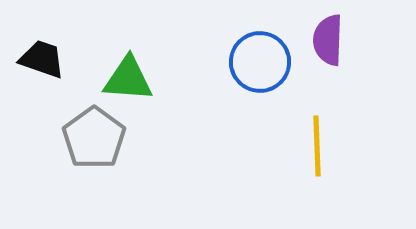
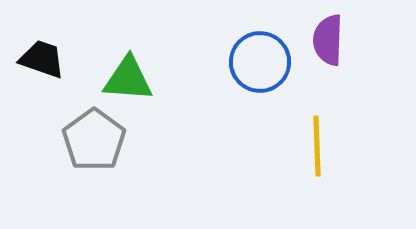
gray pentagon: moved 2 px down
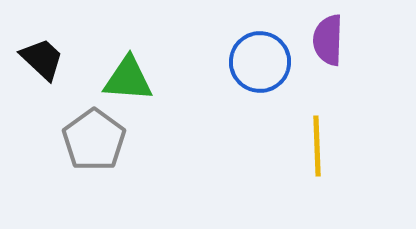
black trapezoid: rotated 24 degrees clockwise
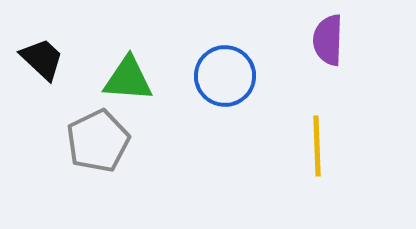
blue circle: moved 35 px left, 14 px down
gray pentagon: moved 4 px right, 1 px down; rotated 10 degrees clockwise
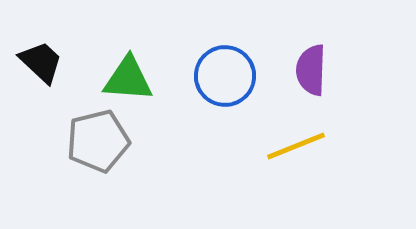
purple semicircle: moved 17 px left, 30 px down
black trapezoid: moved 1 px left, 3 px down
gray pentagon: rotated 12 degrees clockwise
yellow line: moved 21 px left; rotated 70 degrees clockwise
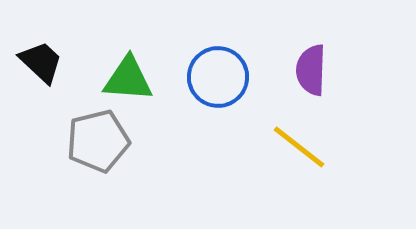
blue circle: moved 7 px left, 1 px down
yellow line: moved 3 px right, 1 px down; rotated 60 degrees clockwise
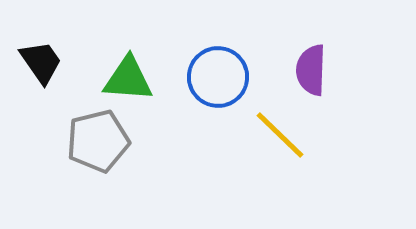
black trapezoid: rotated 12 degrees clockwise
yellow line: moved 19 px left, 12 px up; rotated 6 degrees clockwise
